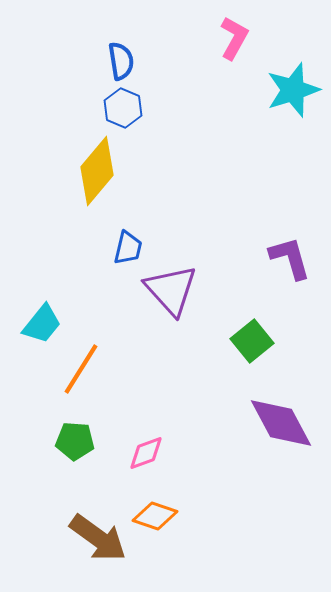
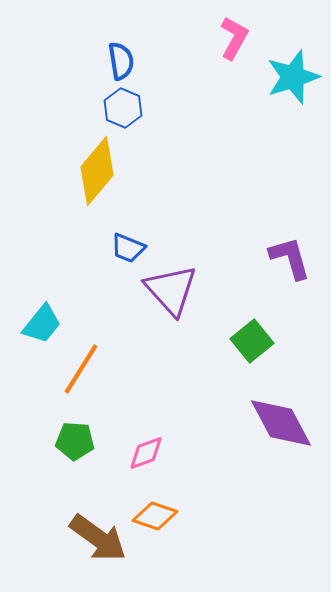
cyan star: moved 13 px up
blue trapezoid: rotated 99 degrees clockwise
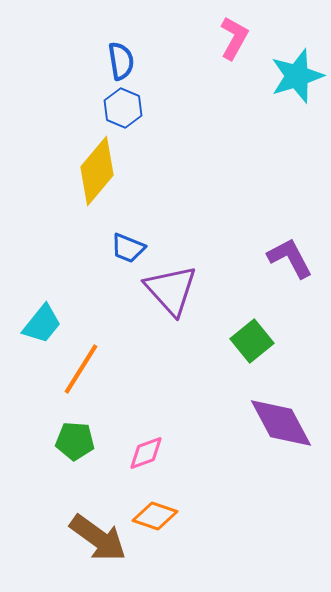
cyan star: moved 4 px right, 1 px up
purple L-shape: rotated 12 degrees counterclockwise
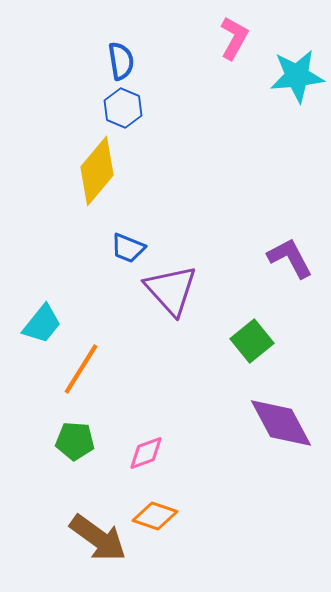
cyan star: rotated 12 degrees clockwise
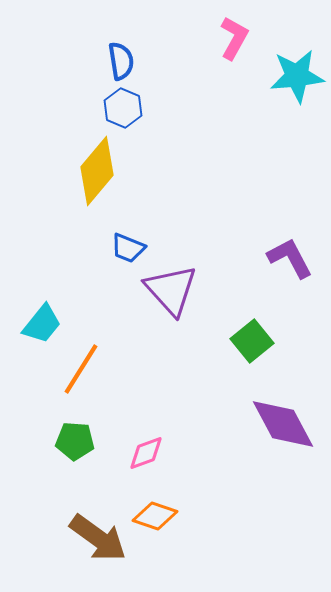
purple diamond: moved 2 px right, 1 px down
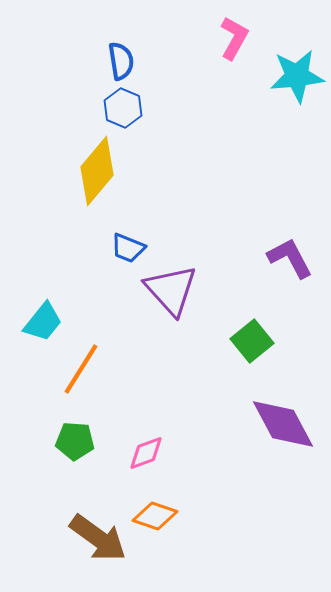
cyan trapezoid: moved 1 px right, 2 px up
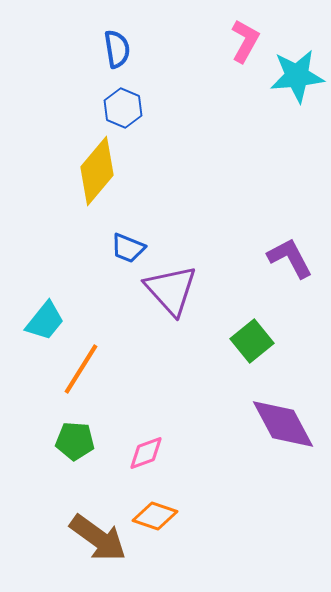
pink L-shape: moved 11 px right, 3 px down
blue semicircle: moved 4 px left, 12 px up
cyan trapezoid: moved 2 px right, 1 px up
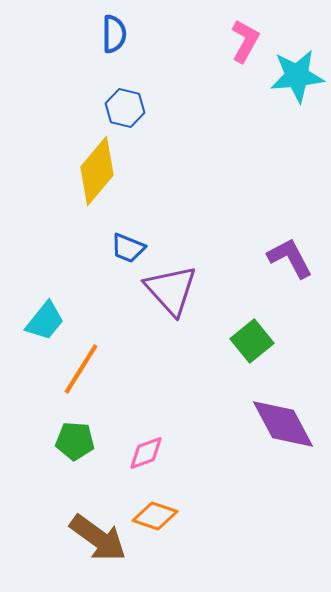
blue semicircle: moved 3 px left, 15 px up; rotated 9 degrees clockwise
blue hexagon: moved 2 px right; rotated 9 degrees counterclockwise
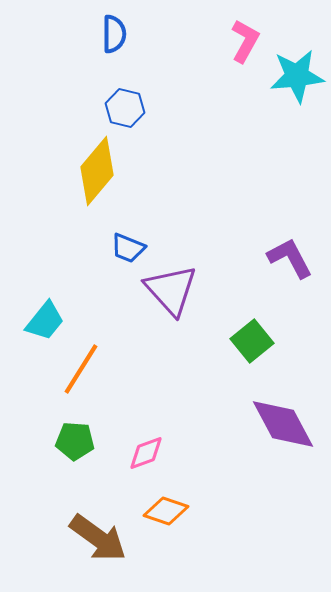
orange diamond: moved 11 px right, 5 px up
